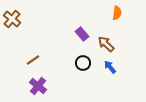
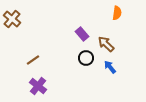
black circle: moved 3 px right, 5 px up
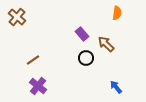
brown cross: moved 5 px right, 2 px up
blue arrow: moved 6 px right, 20 px down
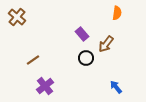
brown arrow: rotated 96 degrees counterclockwise
purple cross: moved 7 px right; rotated 12 degrees clockwise
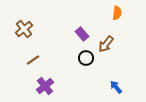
brown cross: moved 7 px right, 12 px down; rotated 12 degrees clockwise
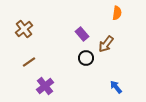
brown line: moved 4 px left, 2 px down
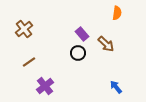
brown arrow: rotated 84 degrees counterclockwise
black circle: moved 8 px left, 5 px up
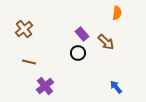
brown arrow: moved 2 px up
brown line: rotated 48 degrees clockwise
